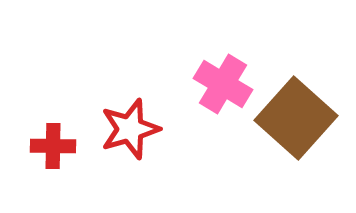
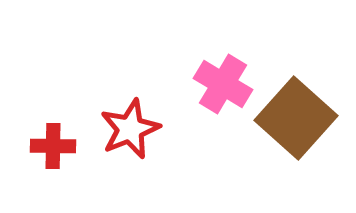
red star: rotated 6 degrees counterclockwise
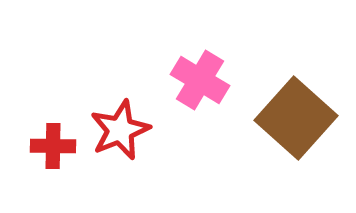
pink cross: moved 23 px left, 4 px up
red star: moved 10 px left, 1 px down
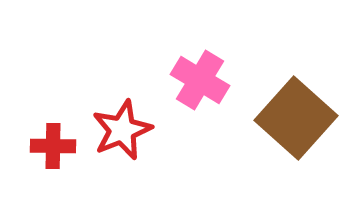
red star: moved 2 px right
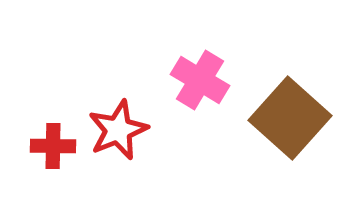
brown square: moved 6 px left
red star: moved 4 px left
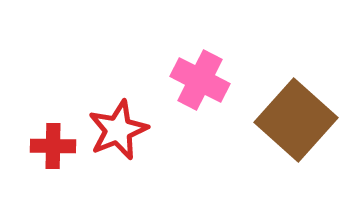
pink cross: rotated 4 degrees counterclockwise
brown square: moved 6 px right, 2 px down
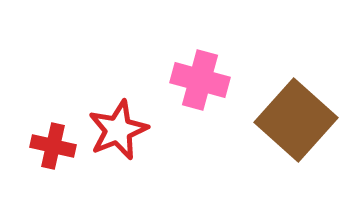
pink cross: rotated 12 degrees counterclockwise
red cross: rotated 12 degrees clockwise
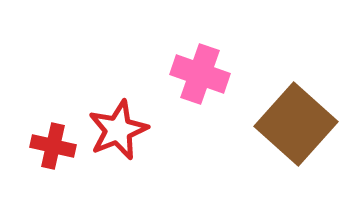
pink cross: moved 6 px up; rotated 4 degrees clockwise
brown square: moved 4 px down
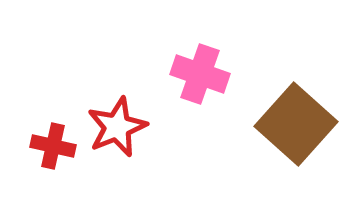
red star: moved 1 px left, 3 px up
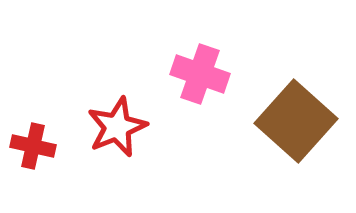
brown square: moved 3 px up
red cross: moved 20 px left
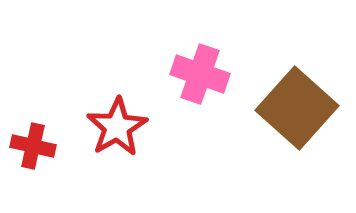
brown square: moved 1 px right, 13 px up
red star: rotated 8 degrees counterclockwise
